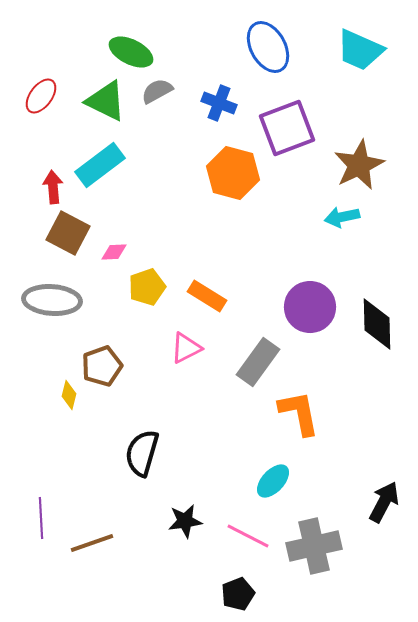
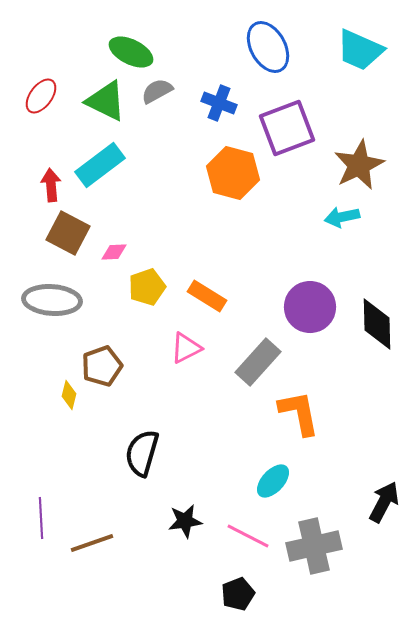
red arrow: moved 2 px left, 2 px up
gray rectangle: rotated 6 degrees clockwise
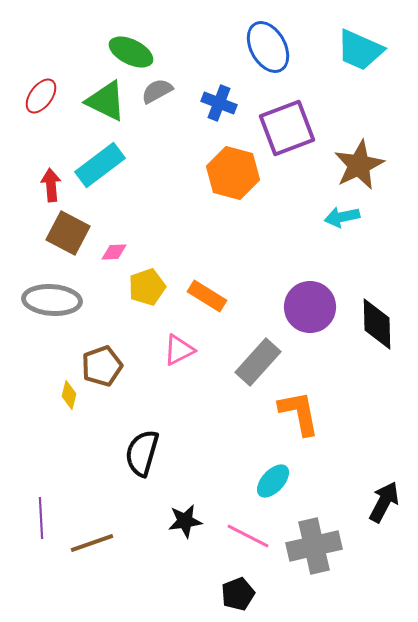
pink triangle: moved 7 px left, 2 px down
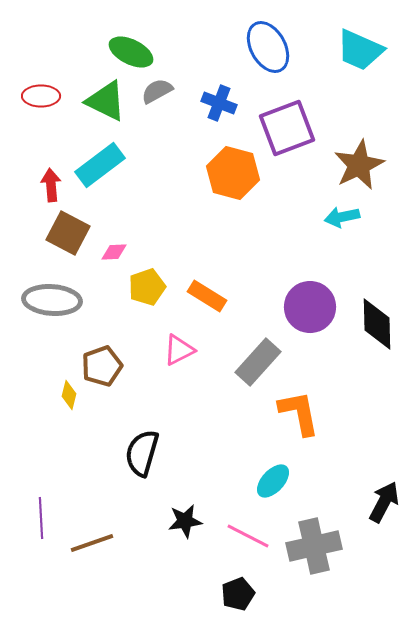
red ellipse: rotated 54 degrees clockwise
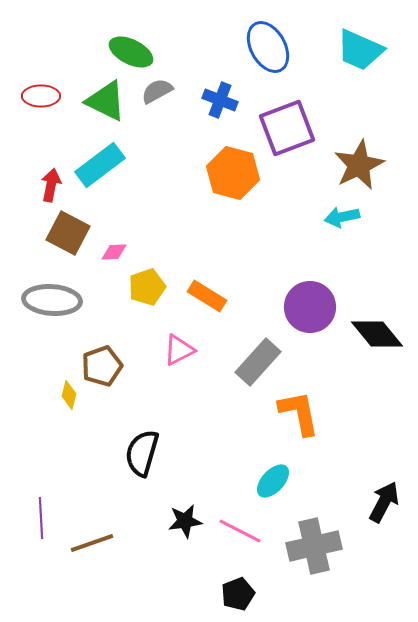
blue cross: moved 1 px right, 3 px up
red arrow: rotated 16 degrees clockwise
black diamond: moved 10 px down; rotated 38 degrees counterclockwise
pink line: moved 8 px left, 5 px up
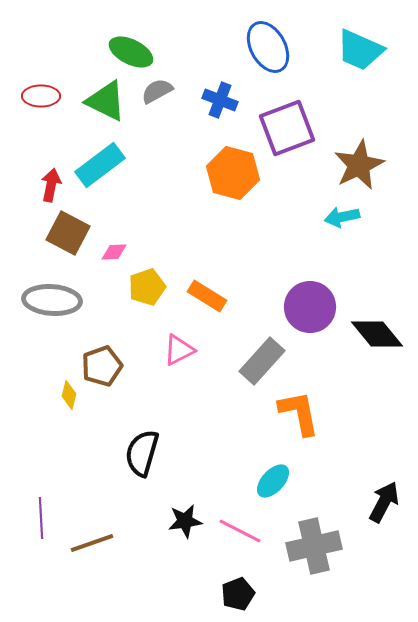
gray rectangle: moved 4 px right, 1 px up
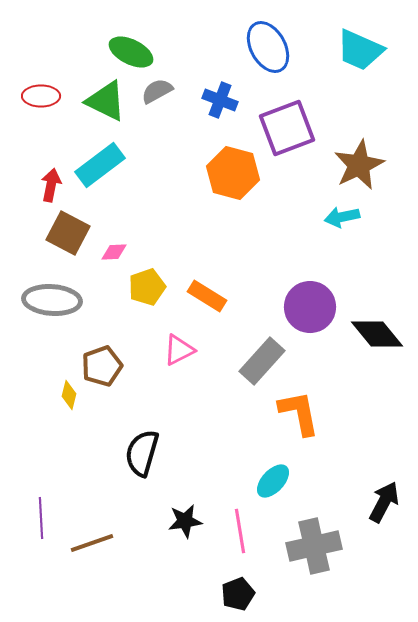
pink line: rotated 54 degrees clockwise
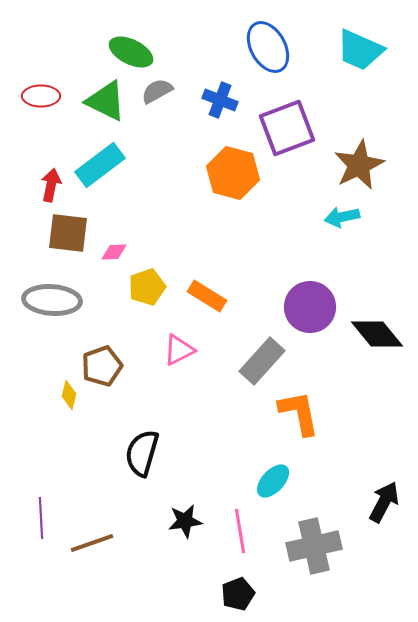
brown square: rotated 21 degrees counterclockwise
